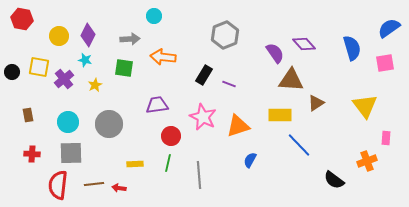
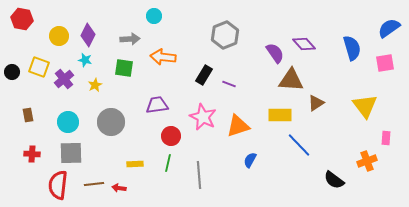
yellow square at (39, 67): rotated 10 degrees clockwise
gray circle at (109, 124): moved 2 px right, 2 px up
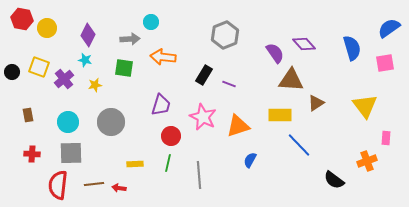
cyan circle at (154, 16): moved 3 px left, 6 px down
yellow circle at (59, 36): moved 12 px left, 8 px up
yellow star at (95, 85): rotated 16 degrees clockwise
purple trapezoid at (157, 105): moved 4 px right; rotated 115 degrees clockwise
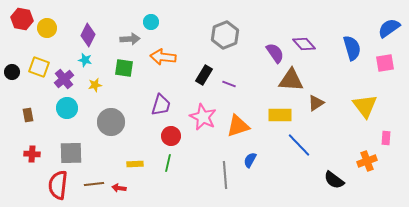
cyan circle at (68, 122): moved 1 px left, 14 px up
gray line at (199, 175): moved 26 px right
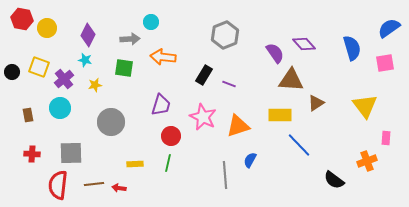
cyan circle at (67, 108): moved 7 px left
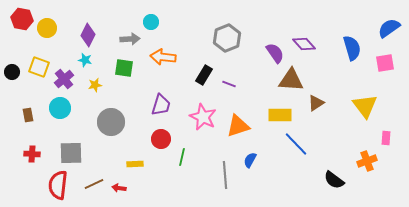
gray hexagon at (225, 35): moved 2 px right, 3 px down
red circle at (171, 136): moved 10 px left, 3 px down
blue line at (299, 145): moved 3 px left, 1 px up
green line at (168, 163): moved 14 px right, 6 px up
brown line at (94, 184): rotated 18 degrees counterclockwise
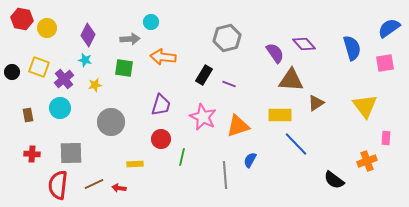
gray hexagon at (227, 38): rotated 8 degrees clockwise
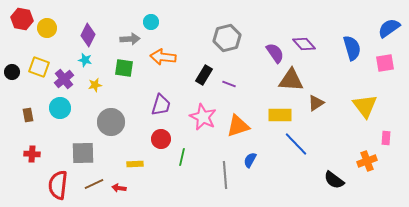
gray square at (71, 153): moved 12 px right
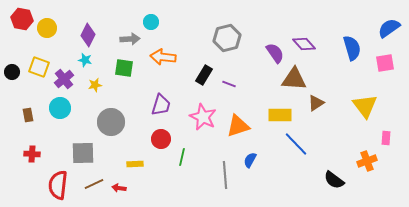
brown triangle at (291, 80): moved 3 px right, 1 px up
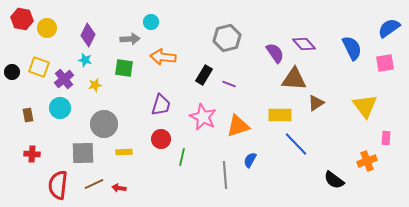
blue semicircle at (352, 48): rotated 10 degrees counterclockwise
gray circle at (111, 122): moved 7 px left, 2 px down
yellow rectangle at (135, 164): moved 11 px left, 12 px up
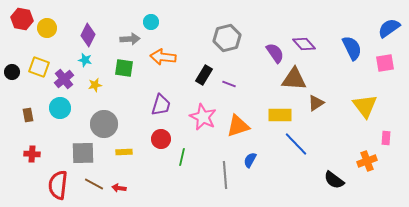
brown line at (94, 184): rotated 54 degrees clockwise
